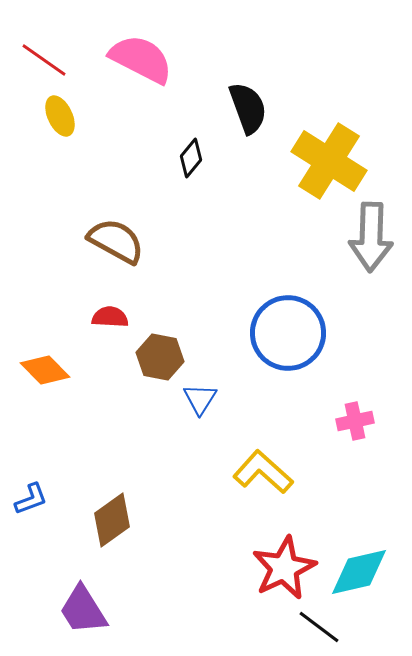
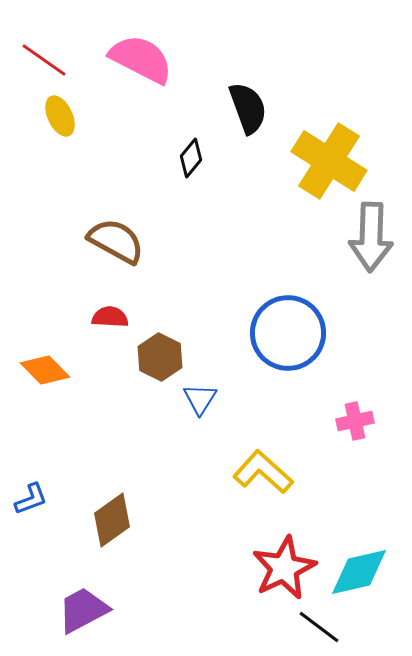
brown hexagon: rotated 15 degrees clockwise
purple trapezoid: rotated 94 degrees clockwise
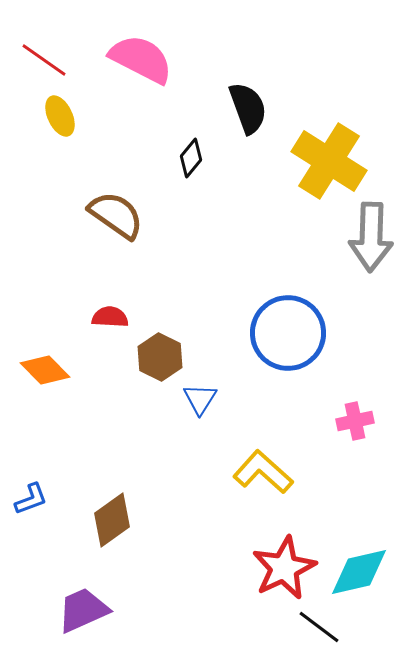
brown semicircle: moved 26 px up; rotated 6 degrees clockwise
purple trapezoid: rotated 4 degrees clockwise
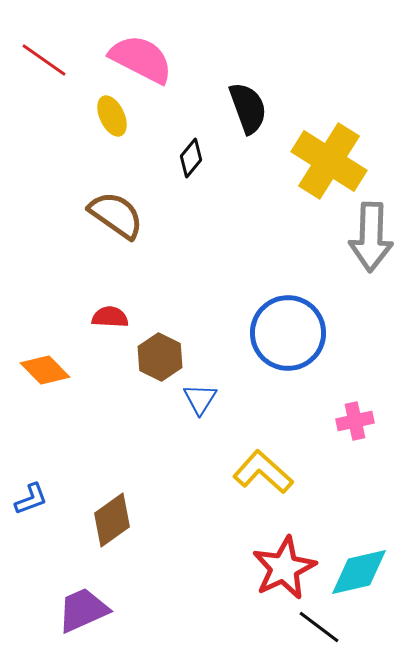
yellow ellipse: moved 52 px right
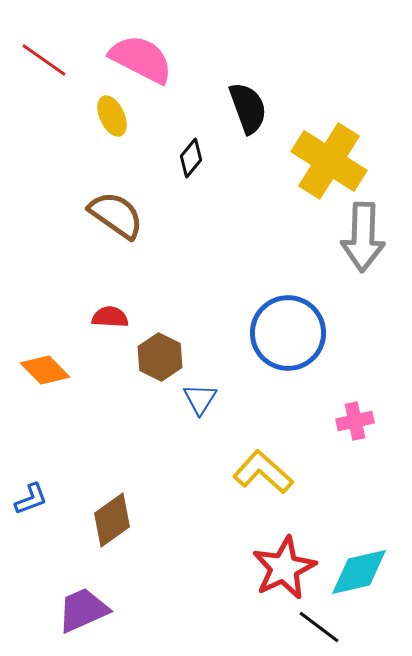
gray arrow: moved 8 px left
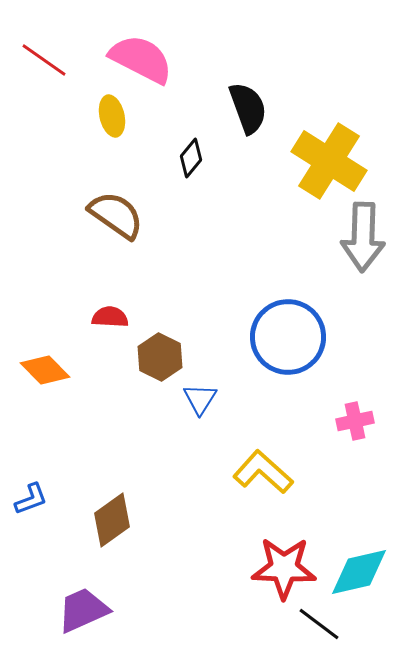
yellow ellipse: rotated 12 degrees clockwise
blue circle: moved 4 px down
red star: rotated 28 degrees clockwise
black line: moved 3 px up
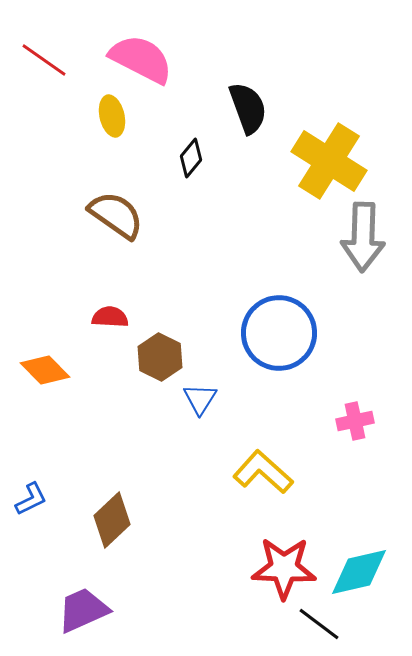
blue circle: moved 9 px left, 4 px up
blue L-shape: rotated 6 degrees counterclockwise
brown diamond: rotated 8 degrees counterclockwise
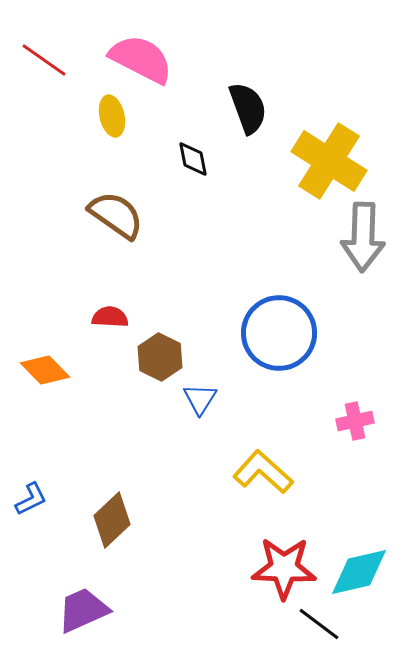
black diamond: moved 2 px right, 1 px down; rotated 51 degrees counterclockwise
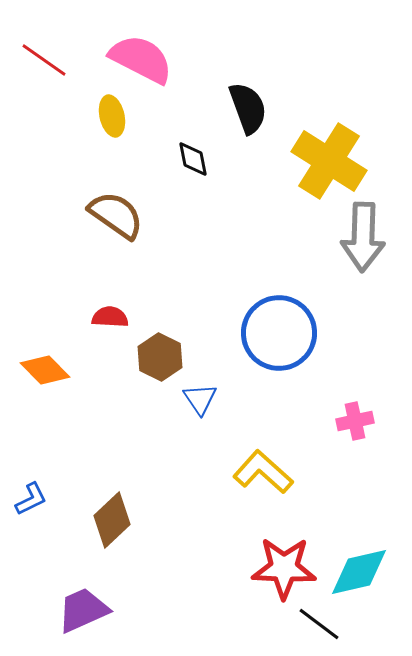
blue triangle: rotated 6 degrees counterclockwise
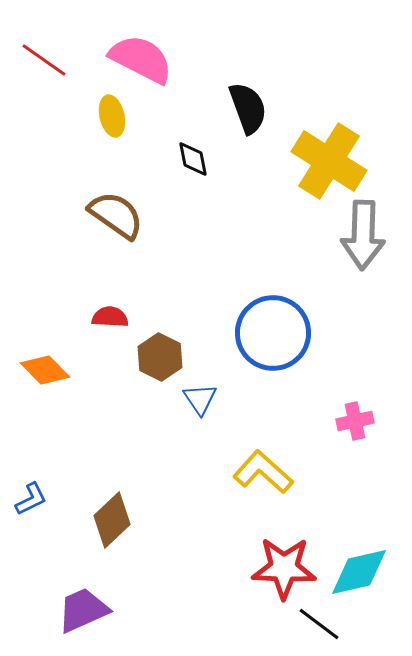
gray arrow: moved 2 px up
blue circle: moved 6 px left
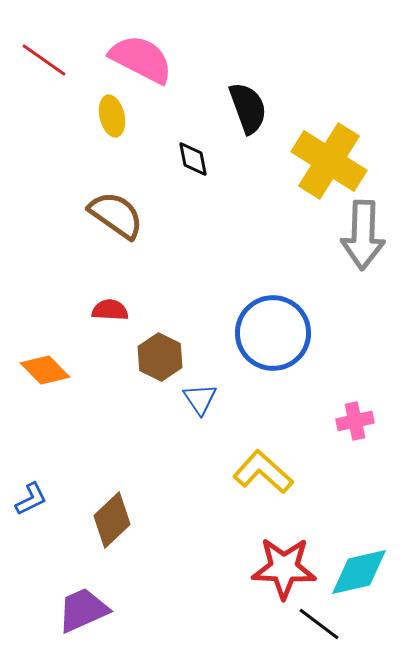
red semicircle: moved 7 px up
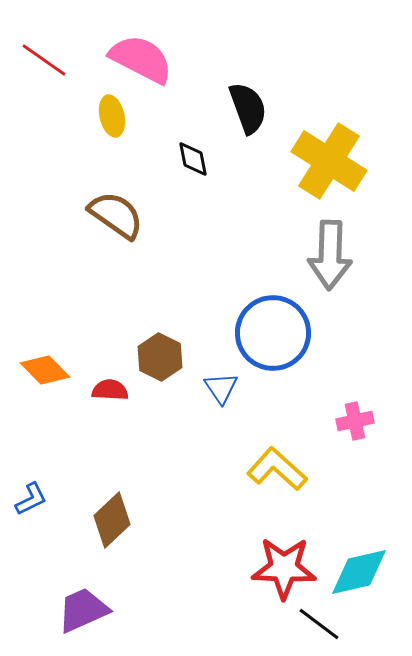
gray arrow: moved 33 px left, 20 px down
red semicircle: moved 80 px down
blue triangle: moved 21 px right, 11 px up
yellow L-shape: moved 14 px right, 3 px up
